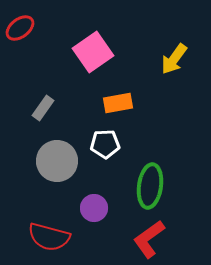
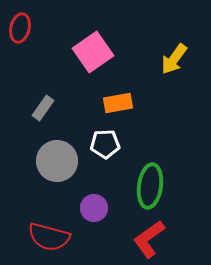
red ellipse: rotated 40 degrees counterclockwise
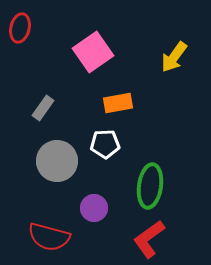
yellow arrow: moved 2 px up
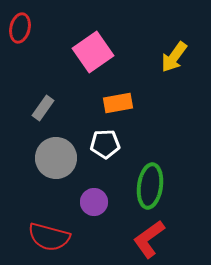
gray circle: moved 1 px left, 3 px up
purple circle: moved 6 px up
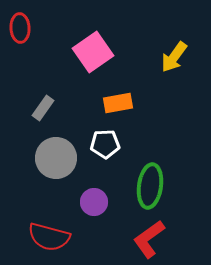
red ellipse: rotated 16 degrees counterclockwise
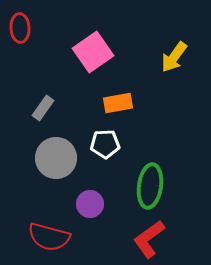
purple circle: moved 4 px left, 2 px down
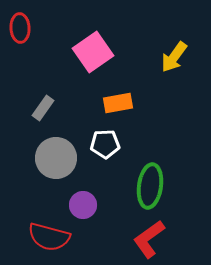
purple circle: moved 7 px left, 1 px down
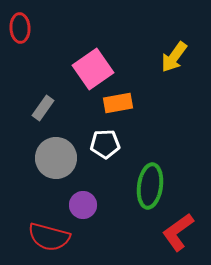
pink square: moved 17 px down
red L-shape: moved 29 px right, 7 px up
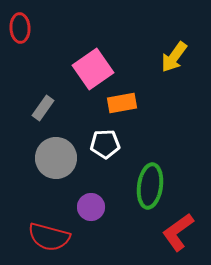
orange rectangle: moved 4 px right
purple circle: moved 8 px right, 2 px down
